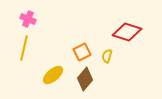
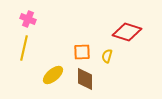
orange square: rotated 24 degrees clockwise
brown diamond: rotated 40 degrees counterclockwise
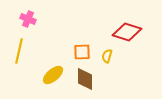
yellow line: moved 5 px left, 3 px down
